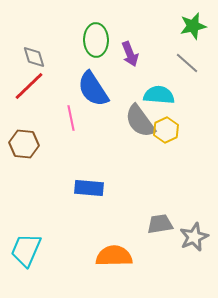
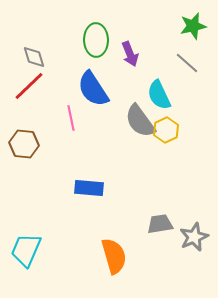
cyan semicircle: rotated 120 degrees counterclockwise
orange semicircle: rotated 75 degrees clockwise
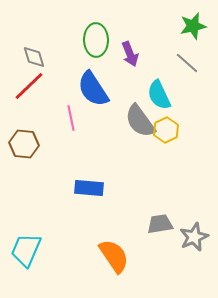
orange semicircle: rotated 18 degrees counterclockwise
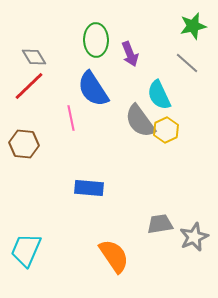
gray diamond: rotated 15 degrees counterclockwise
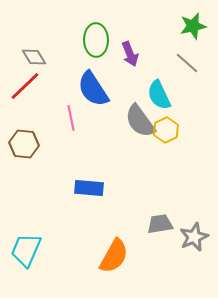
red line: moved 4 px left
orange semicircle: rotated 63 degrees clockwise
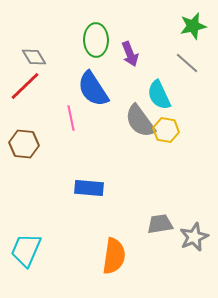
yellow hexagon: rotated 25 degrees counterclockwise
orange semicircle: rotated 21 degrees counterclockwise
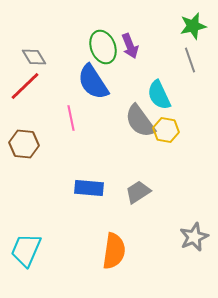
green ellipse: moved 7 px right, 7 px down; rotated 20 degrees counterclockwise
purple arrow: moved 8 px up
gray line: moved 3 px right, 3 px up; rotated 30 degrees clockwise
blue semicircle: moved 7 px up
gray trapezoid: moved 22 px left, 32 px up; rotated 24 degrees counterclockwise
orange semicircle: moved 5 px up
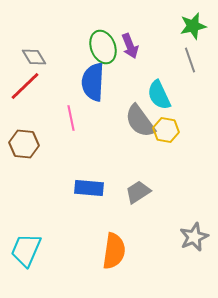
blue semicircle: rotated 36 degrees clockwise
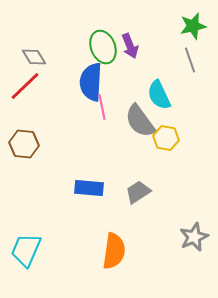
blue semicircle: moved 2 px left
pink line: moved 31 px right, 11 px up
yellow hexagon: moved 8 px down
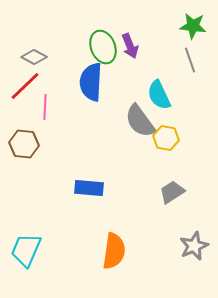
green star: rotated 20 degrees clockwise
gray diamond: rotated 30 degrees counterclockwise
pink line: moved 57 px left; rotated 15 degrees clockwise
gray trapezoid: moved 34 px right
gray star: moved 9 px down
